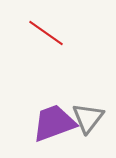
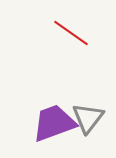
red line: moved 25 px right
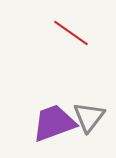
gray triangle: moved 1 px right, 1 px up
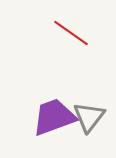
purple trapezoid: moved 6 px up
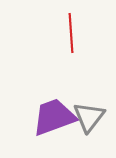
red line: rotated 51 degrees clockwise
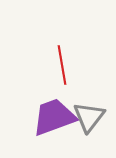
red line: moved 9 px left, 32 px down; rotated 6 degrees counterclockwise
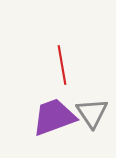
gray triangle: moved 3 px right, 4 px up; rotated 12 degrees counterclockwise
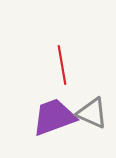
gray triangle: rotated 32 degrees counterclockwise
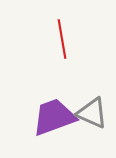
red line: moved 26 px up
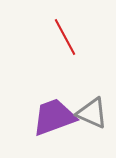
red line: moved 3 px right, 2 px up; rotated 18 degrees counterclockwise
